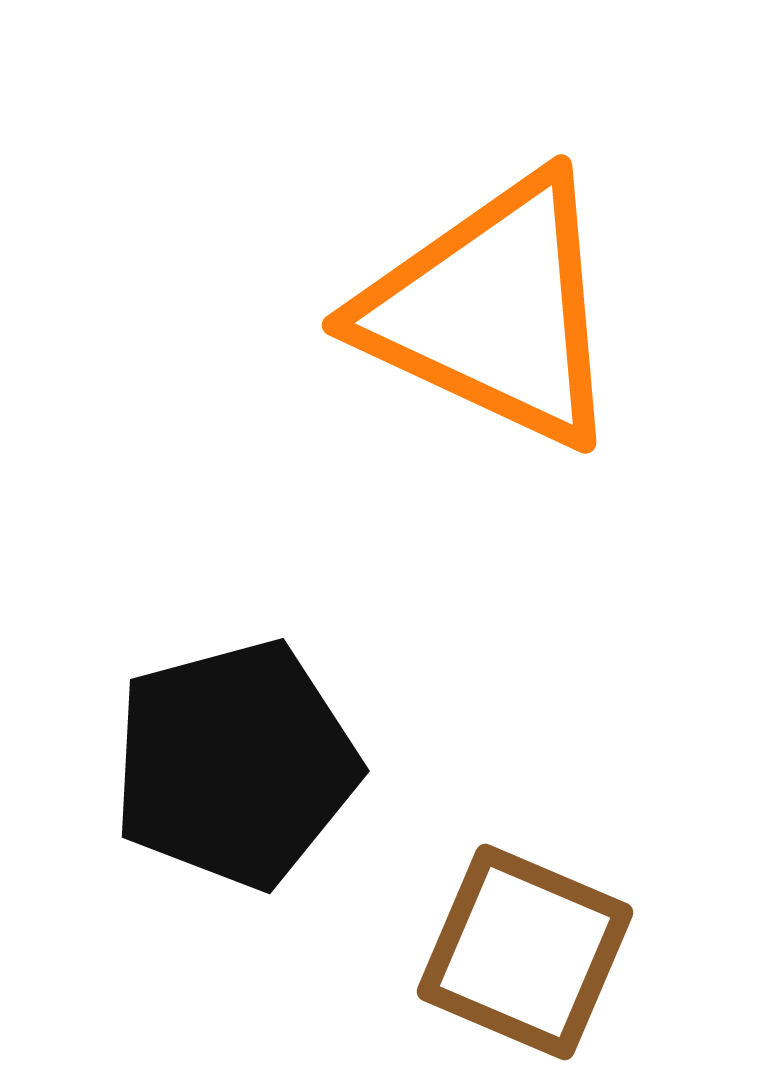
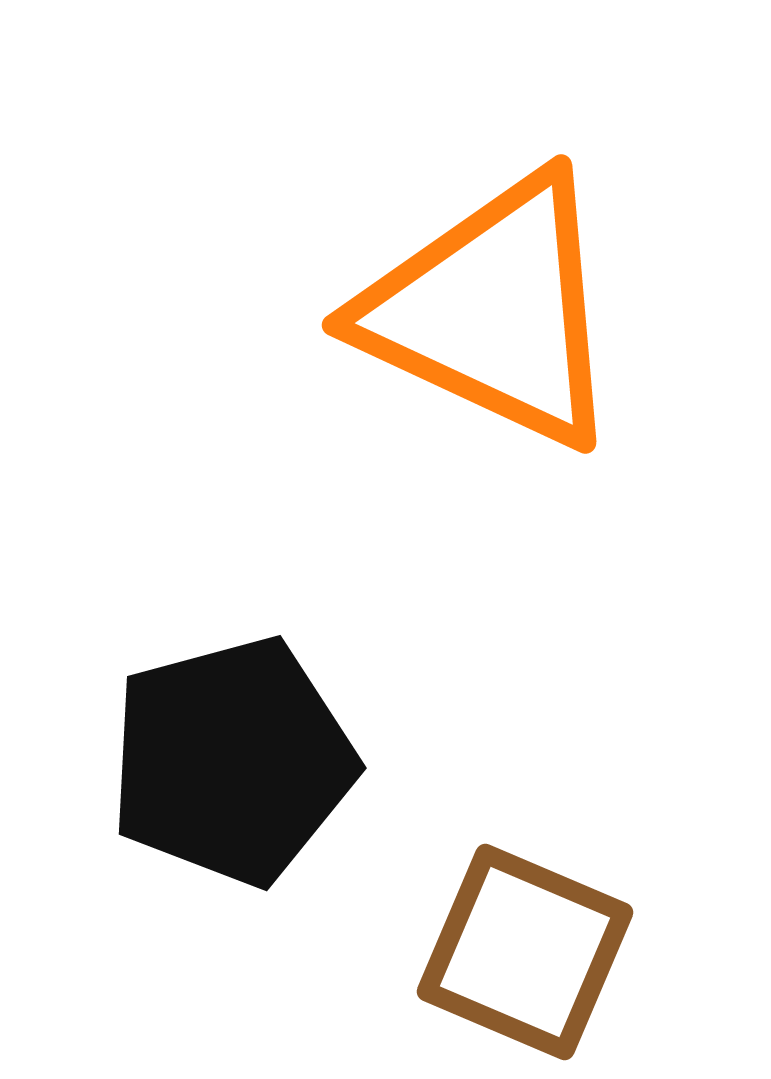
black pentagon: moved 3 px left, 3 px up
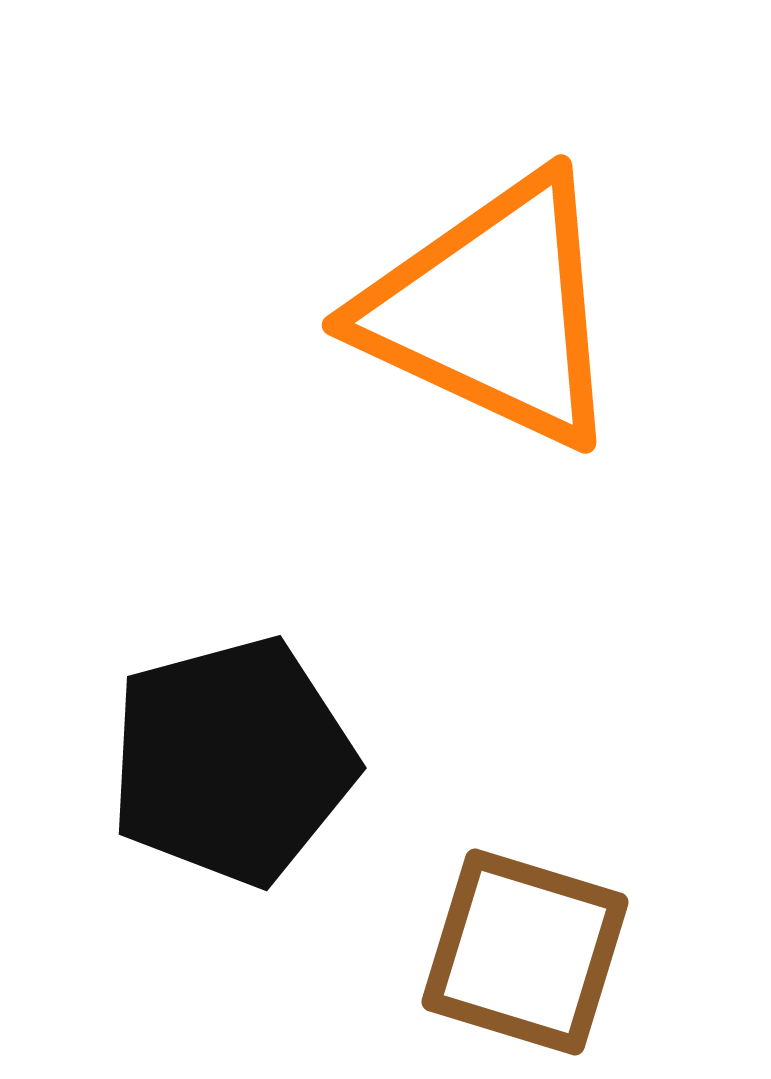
brown square: rotated 6 degrees counterclockwise
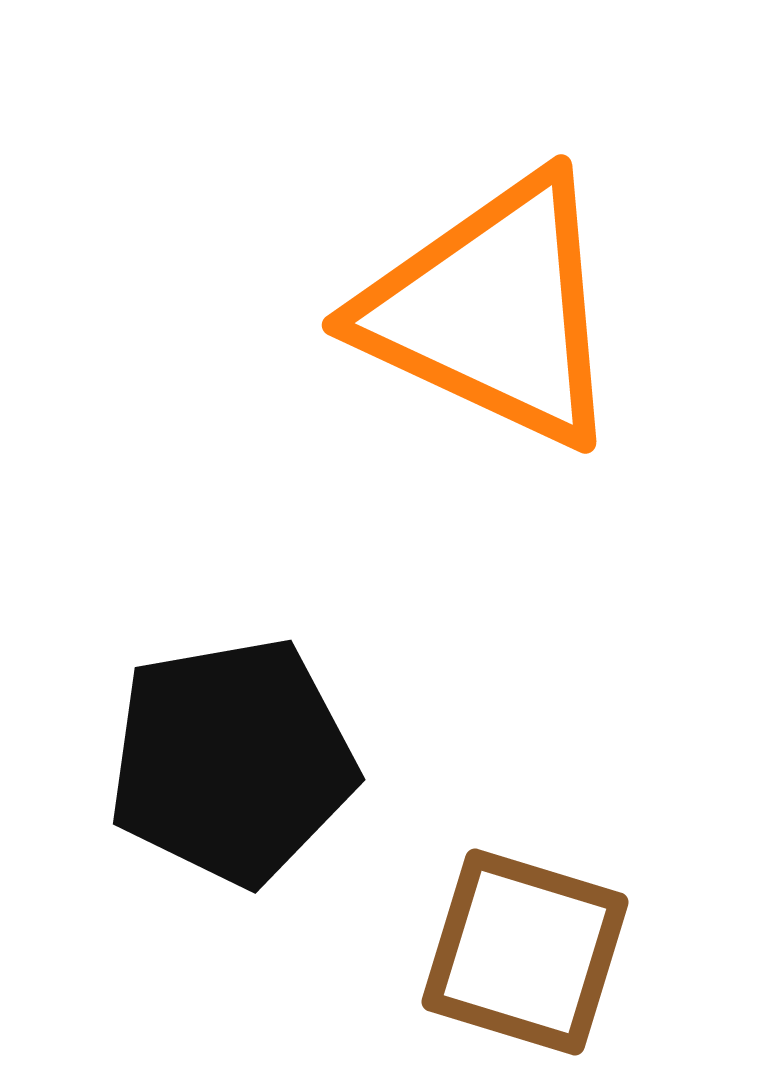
black pentagon: rotated 5 degrees clockwise
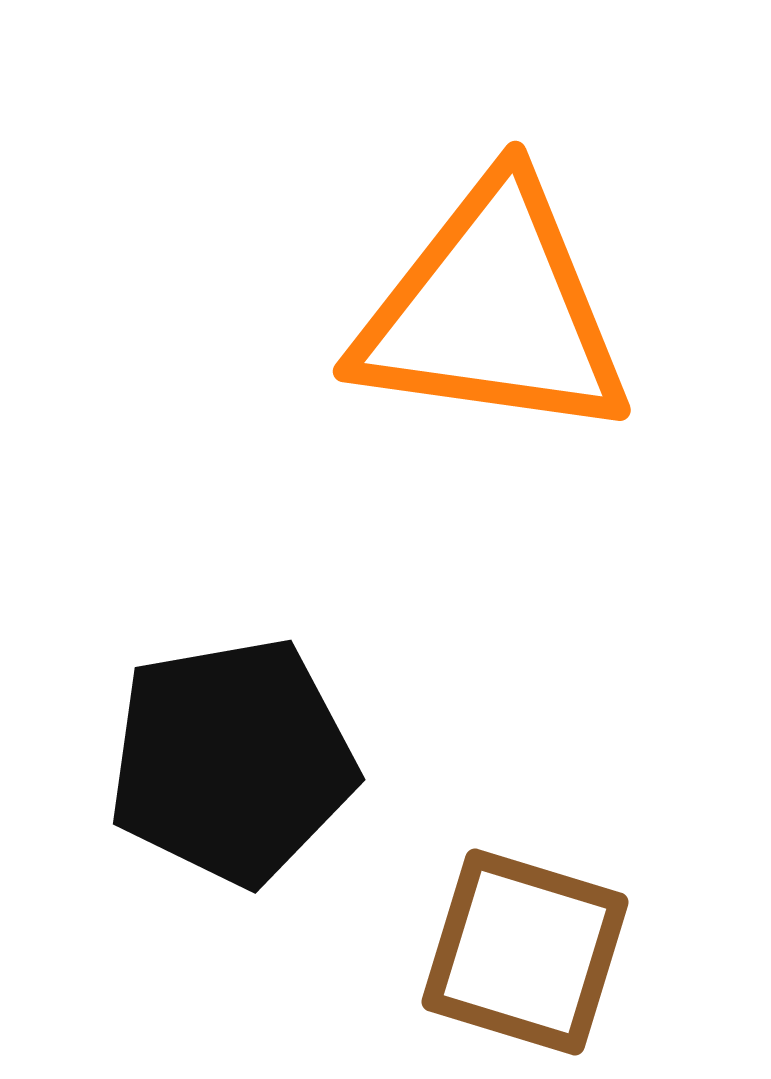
orange triangle: rotated 17 degrees counterclockwise
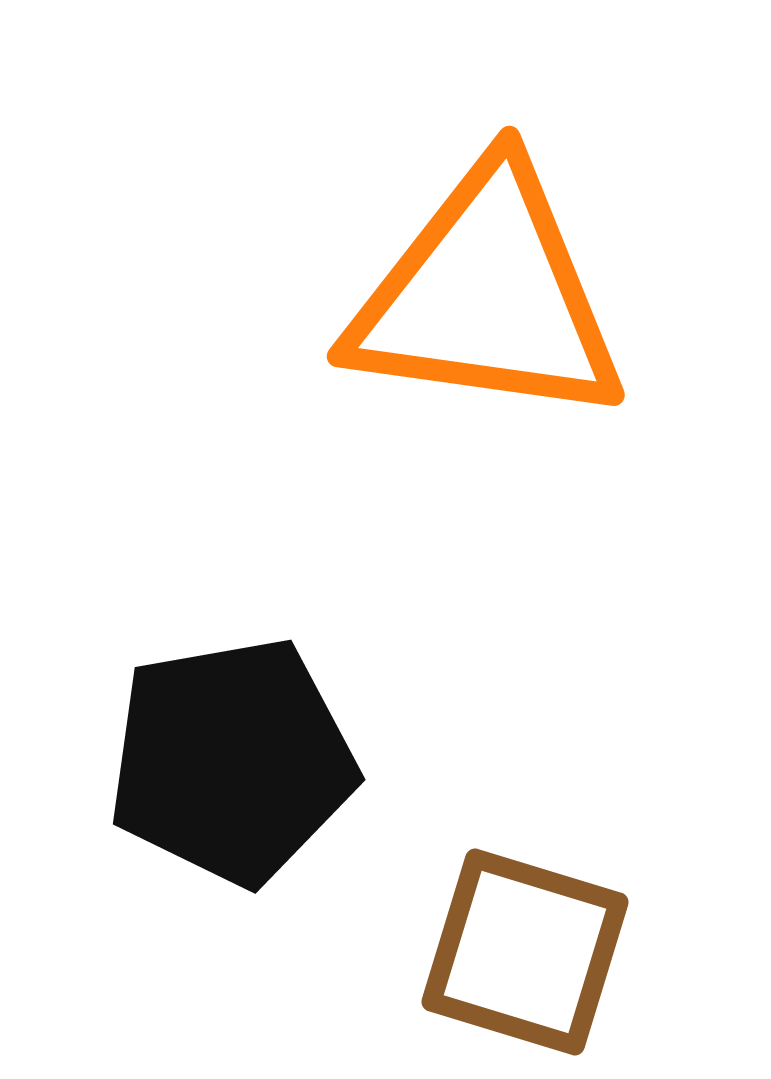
orange triangle: moved 6 px left, 15 px up
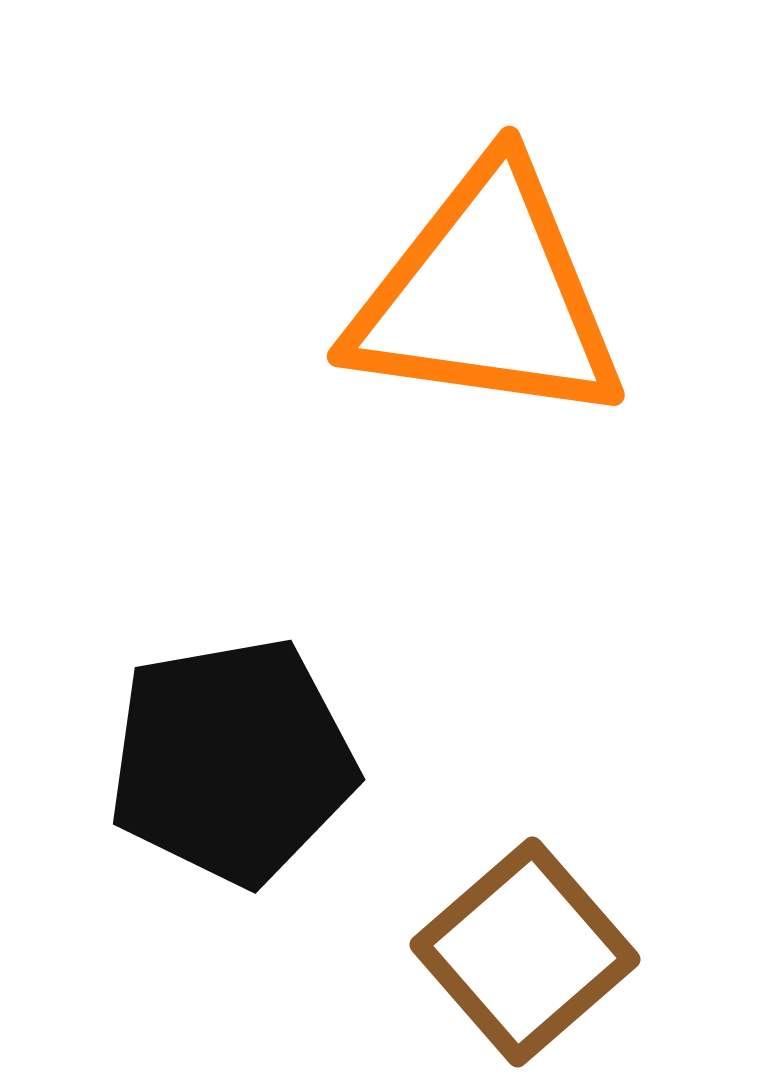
brown square: rotated 32 degrees clockwise
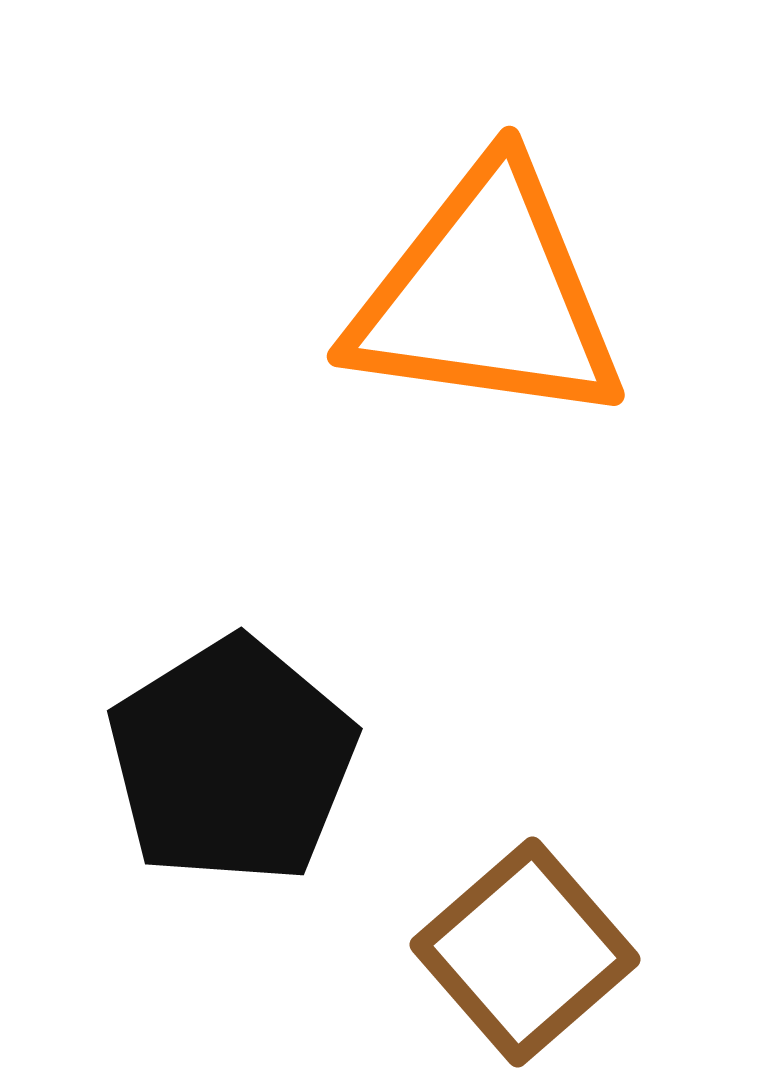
black pentagon: rotated 22 degrees counterclockwise
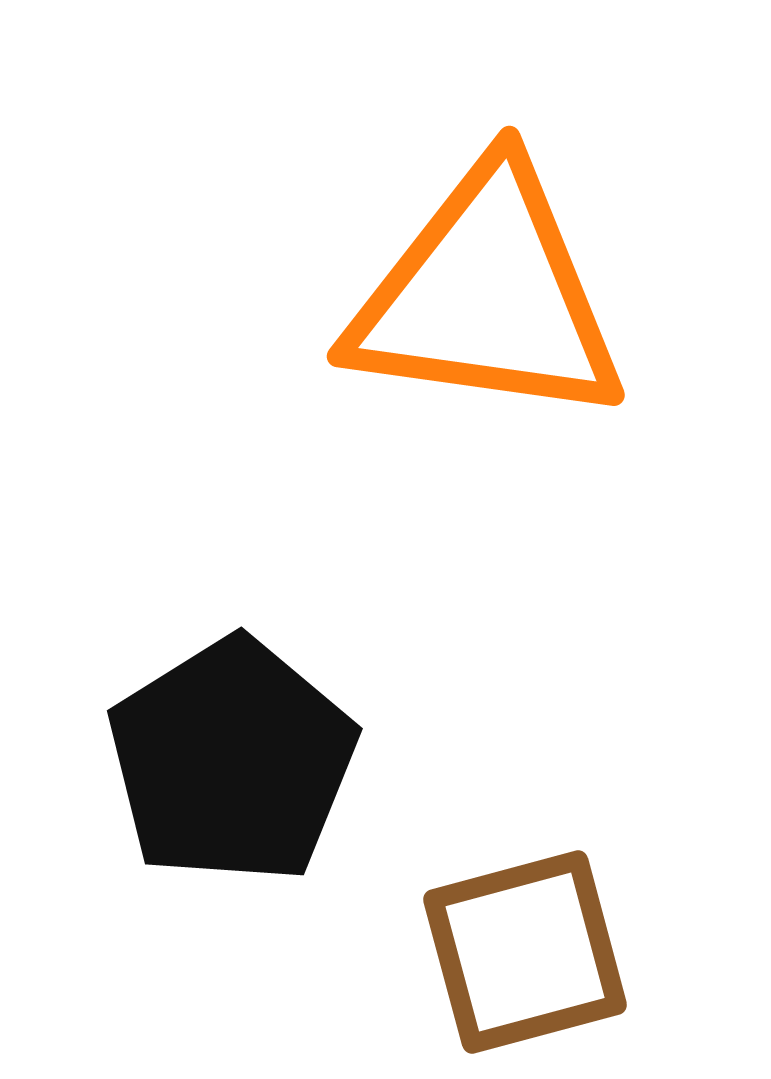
brown square: rotated 26 degrees clockwise
